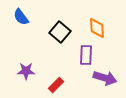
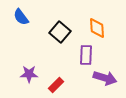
purple star: moved 3 px right, 3 px down
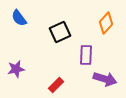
blue semicircle: moved 2 px left, 1 px down
orange diamond: moved 9 px right, 5 px up; rotated 45 degrees clockwise
black square: rotated 25 degrees clockwise
purple star: moved 13 px left, 5 px up; rotated 12 degrees counterclockwise
purple arrow: moved 1 px down
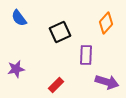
purple arrow: moved 2 px right, 3 px down
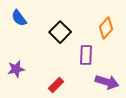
orange diamond: moved 5 px down
black square: rotated 20 degrees counterclockwise
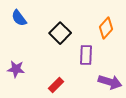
black square: moved 1 px down
purple star: rotated 18 degrees clockwise
purple arrow: moved 3 px right
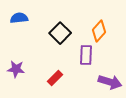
blue semicircle: rotated 120 degrees clockwise
orange diamond: moved 7 px left, 3 px down
red rectangle: moved 1 px left, 7 px up
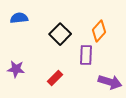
black square: moved 1 px down
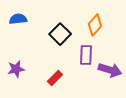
blue semicircle: moved 1 px left, 1 px down
orange diamond: moved 4 px left, 6 px up
purple star: rotated 18 degrees counterclockwise
purple arrow: moved 12 px up
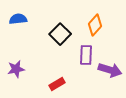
red rectangle: moved 2 px right, 6 px down; rotated 14 degrees clockwise
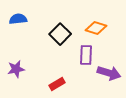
orange diamond: moved 1 px right, 3 px down; rotated 65 degrees clockwise
purple arrow: moved 1 px left, 3 px down
